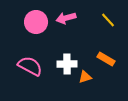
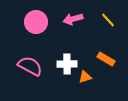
pink arrow: moved 7 px right, 1 px down
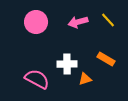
pink arrow: moved 5 px right, 3 px down
pink semicircle: moved 7 px right, 13 px down
orange triangle: moved 2 px down
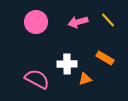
orange rectangle: moved 1 px left, 1 px up
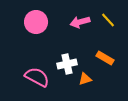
pink arrow: moved 2 px right
white cross: rotated 12 degrees counterclockwise
pink semicircle: moved 2 px up
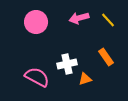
pink arrow: moved 1 px left, 4 px up
orange rectangle: moved 1 px right, 1 px up; rotated 24 degrees clockwise
